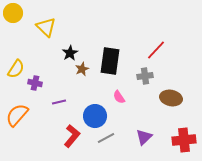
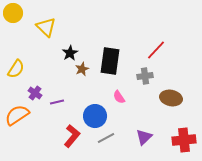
purple cross: moved 10 px down; rotated 24 degrees clockwise
purple line: moved 2 px left
orange semicircle: rotated 15 degrees clockwise
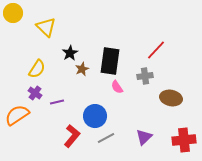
yellow semicircle: moved 21 px right
pink semicircle: moved 2 px left, 10 px up
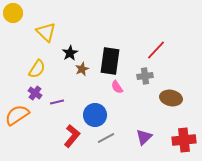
yellow triangle: moved 5 px down
blue circle: moved 1 px up
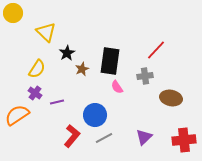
black star: moved 3 px left
gray line: moved 2 px left
